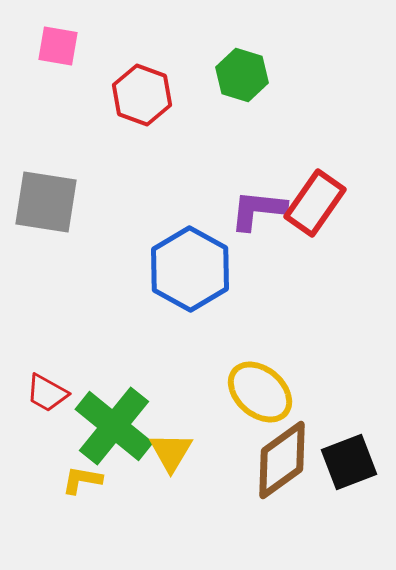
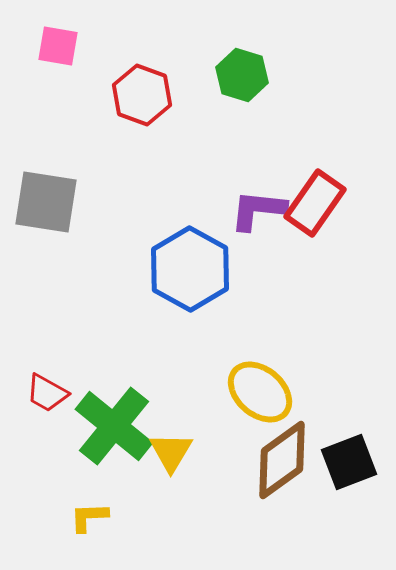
yellow L-shape: moved 7 px right, 37 px down; rotated 12 degrees counterclockwise
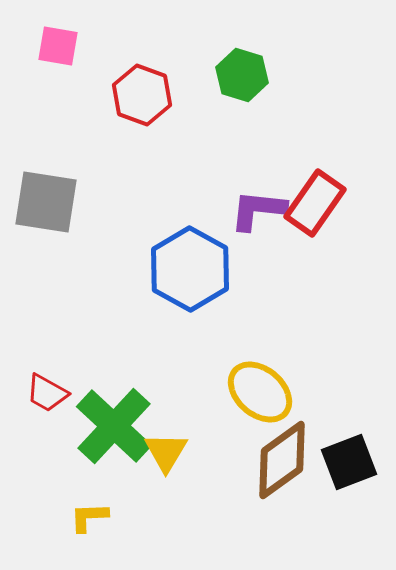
green cross: rotated 4 degrees clockwise
yellow triangle: moved 5 px left
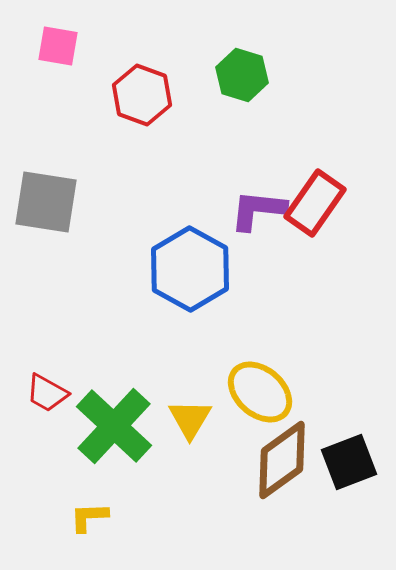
yellow triangle: moved 24 px right, 33 px up
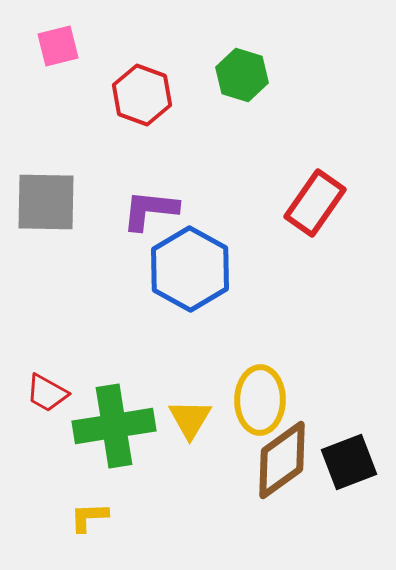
pink square: rotated 24 degrees counterclockwise
gray square: rotated 8 degrees counterclockwise
purple L-shape: moved 108 px left
yellow ellipse: moved 8 px down; rotated 50 degrees clockwise
green cross: rotated 38 degrees clockwise
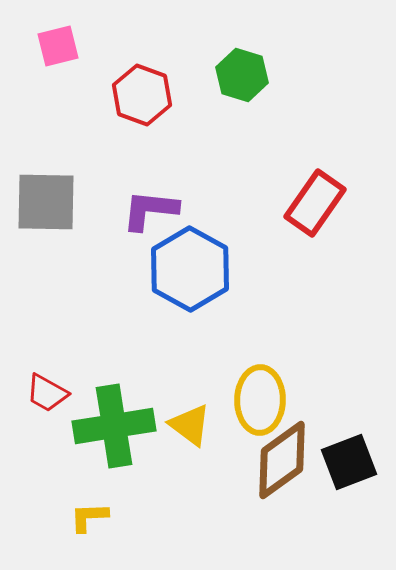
yellow triangle: moved 6 px down; rotated 24 degrees counterclockwise
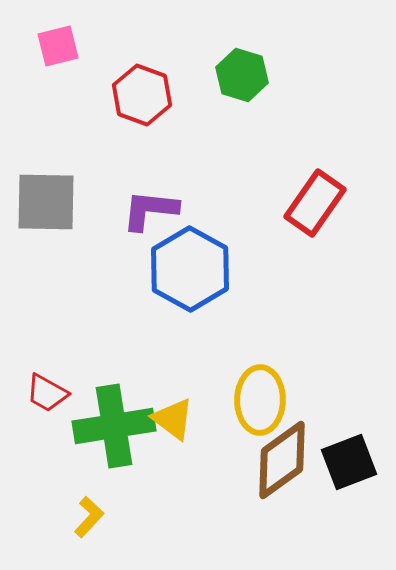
yellow triangle: moved 17 px left, 6 px up
yellow L-shape: rotated 135 degrees clockwise
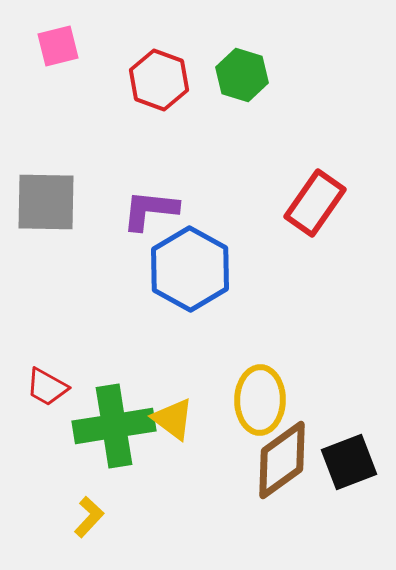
red hexagon: moved 17 px right, 15 px up
red trapezoid: moved 6 px up
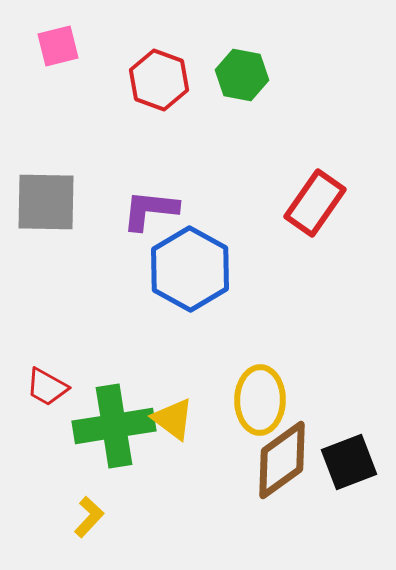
green hexagon: rotated 6 degrees counterclockwise
